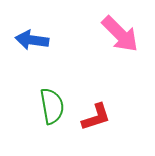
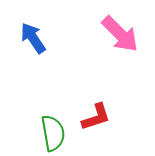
blue arrow: moved 1 px right, 2 px up; rotated 48 degrees clockwise
green semicircle: moved 1 px right, 27 px down
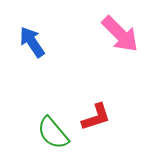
blue arrow: moved 1 px left, 4 px down
green semicircle: rotated 150 degrees clockwise
